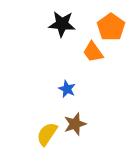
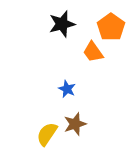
black star: rotated 20 degrees counterclockwise
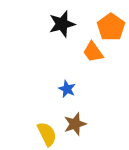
yellow semicircle: rotated 120 degrees clockwise
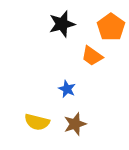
orange trapezoid: moved 1 px left, 4 px down; rotated 20 degrees counterclockwise
yellow semicircle: moved 10 px left, 12 px up; rotated 130 degrees clockwise
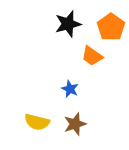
black star: moved 6 px right
blue star: moved 3 px right
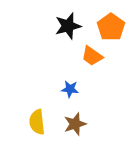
black star: moved 2 px down
blue star: rotated 18 degrees counterclockwise
yellow semicircle: rotated 70 degrees clockwise
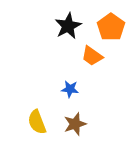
black star: rotated 12 degrees counterclockwise
yellow semicircle: rotated 15 degrees counterclockwise
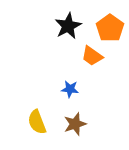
orange pentagon: moved 1 px left, 1 px down
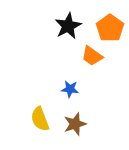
yellow semicircle: moved 3 px right, 3 px up
